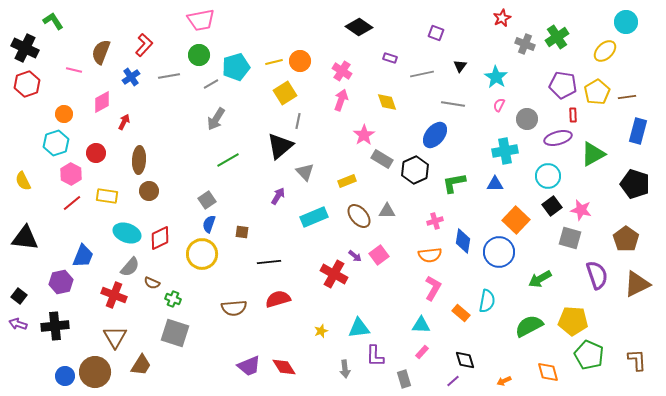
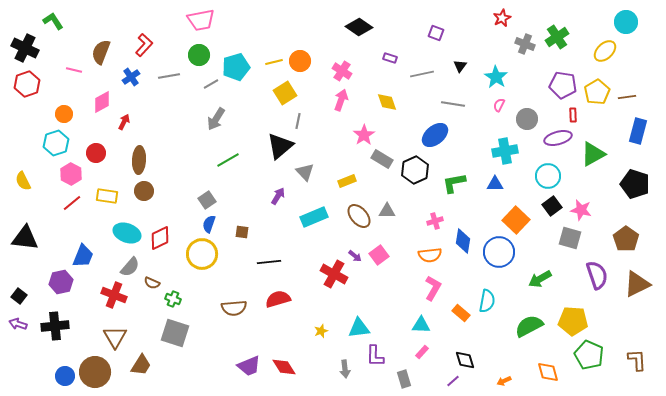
blue ellipse at (435, 135): rotated 12 degrees clockwise
brown circle at (149, 191): moved 5 px left
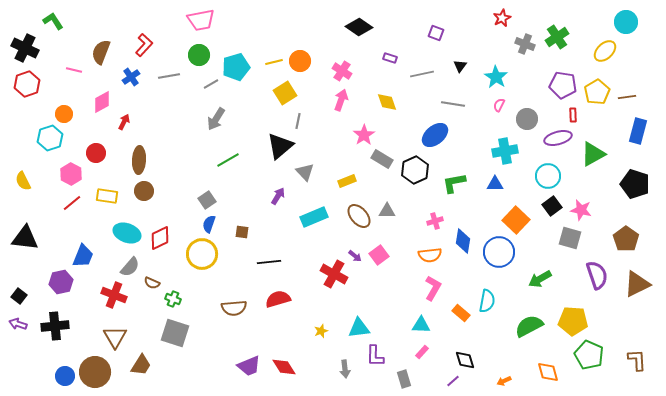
cyan hexagon at (56, 143): moved 6 px left, 5 px up
